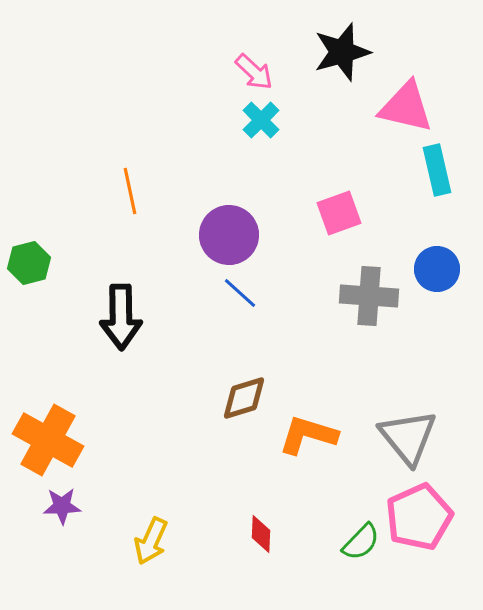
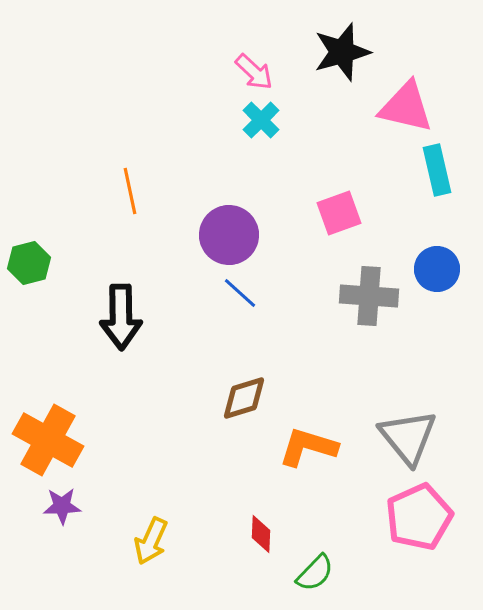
orange L-shape: moved 12 px down
green semicircle: moved 46 px left, 31 px down
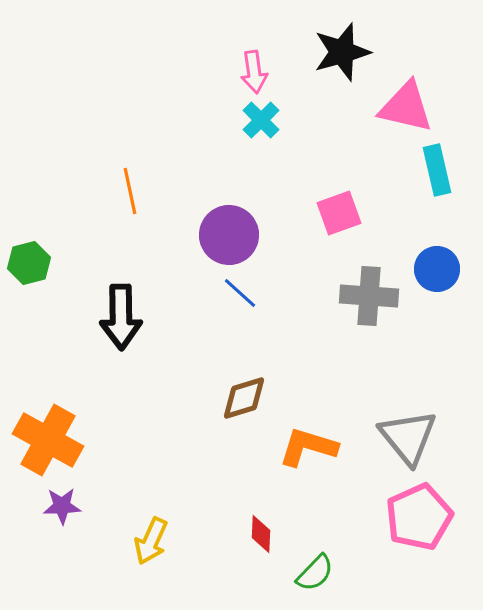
pink arrow: rotated 39 degrees clockwise
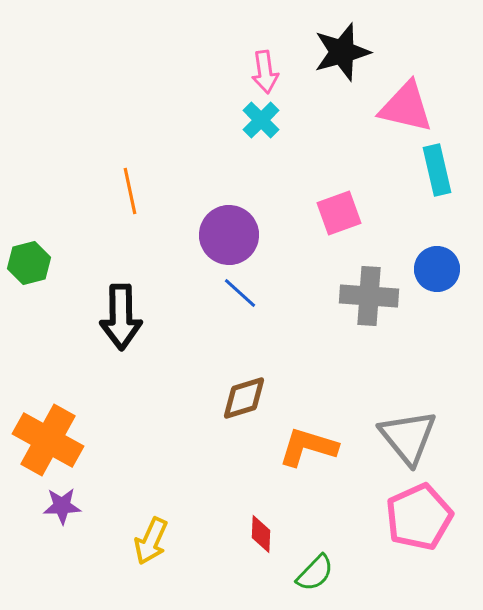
pink arrow: moved 11 px right
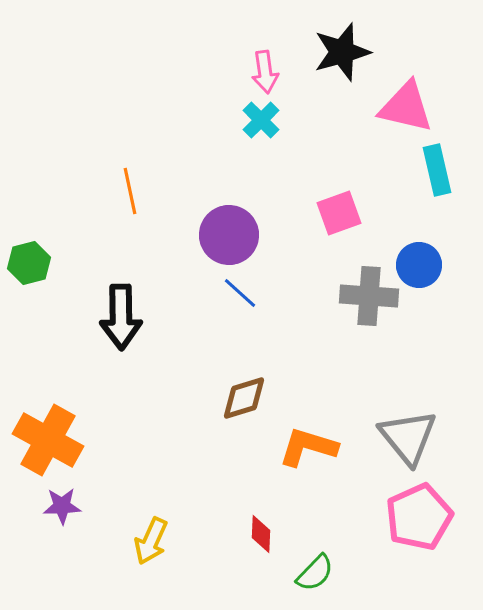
blue circle: moved 18 px left, 4 px up
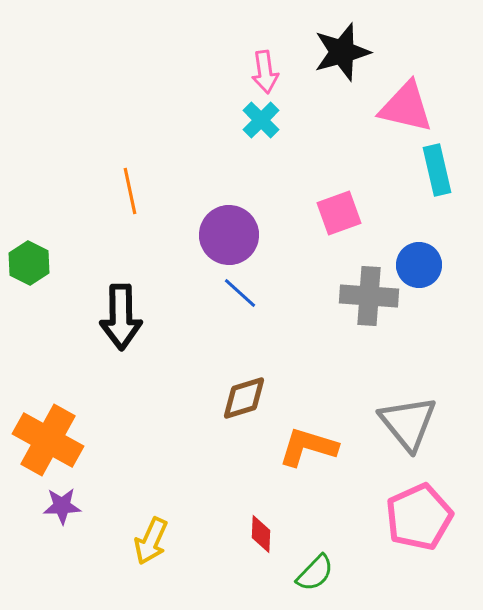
green hexagon: rotated 18 degrees counterclockwise
gray triangle: moved 14 px up
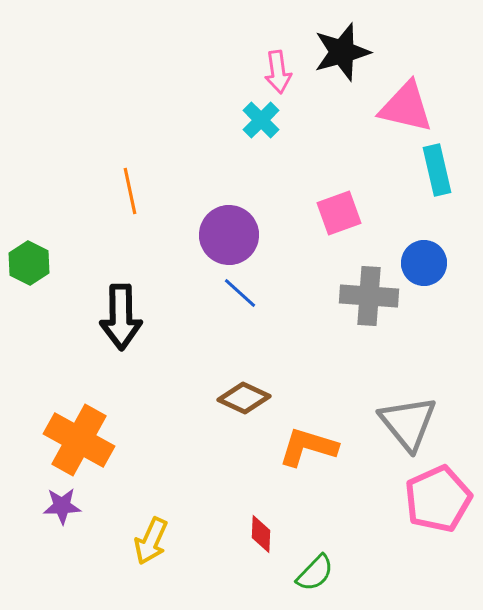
pink arrow: moved 13 px right
blue circle: moved 5 px right, 2 px up
brown diamond: rotated 42 degrees clockwise
orange cross: moved 31 px right
pink pentagon: moved 19 px right, 18 px up
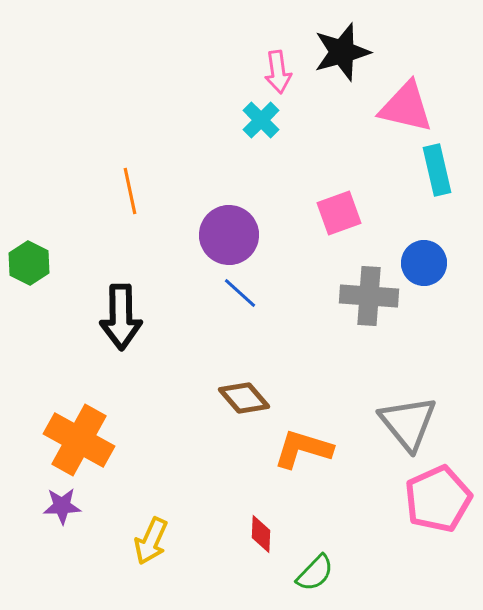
brown diamond: rotated 24 degrees clockwise
orange L-shape: moved 5 px left, 2 px down
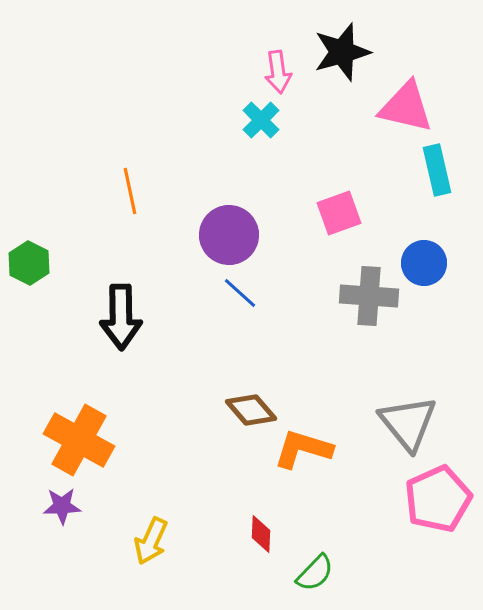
brown diamond: moved 7 px right, 12 px down
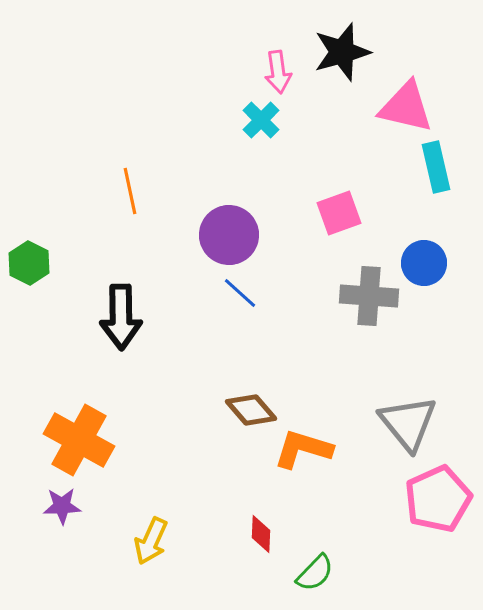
cyan rectangle: moved 1 px left, 3 px up
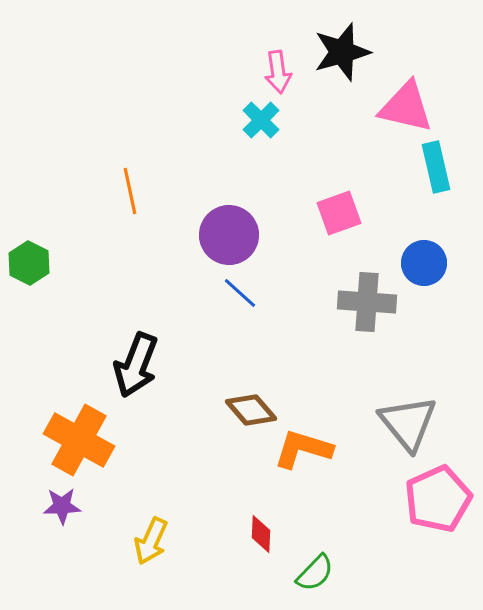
gray cross: moved 2 px left, 6 px down
black arrow: moved 15 px right, 48 px down; rotated 22 degrees clockwise
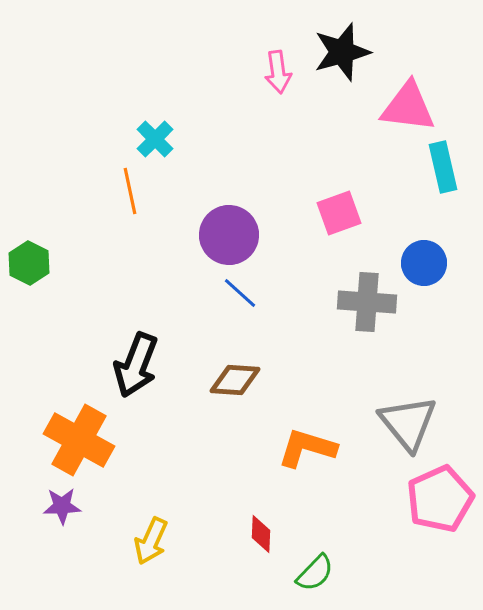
pink triangle: moved 2 px right; rotated 6 degrees counterclockwise
cyan cross: moved 106 px left, 19 px down
cyan rectangle: moved 7 px right
brown diamond: moved 16 px left, 30 px up; rotated 45 degrees counterclockwise
orange L-shape: moved 4 px right, 1 px up
pink pentagon: moved 2 px right
